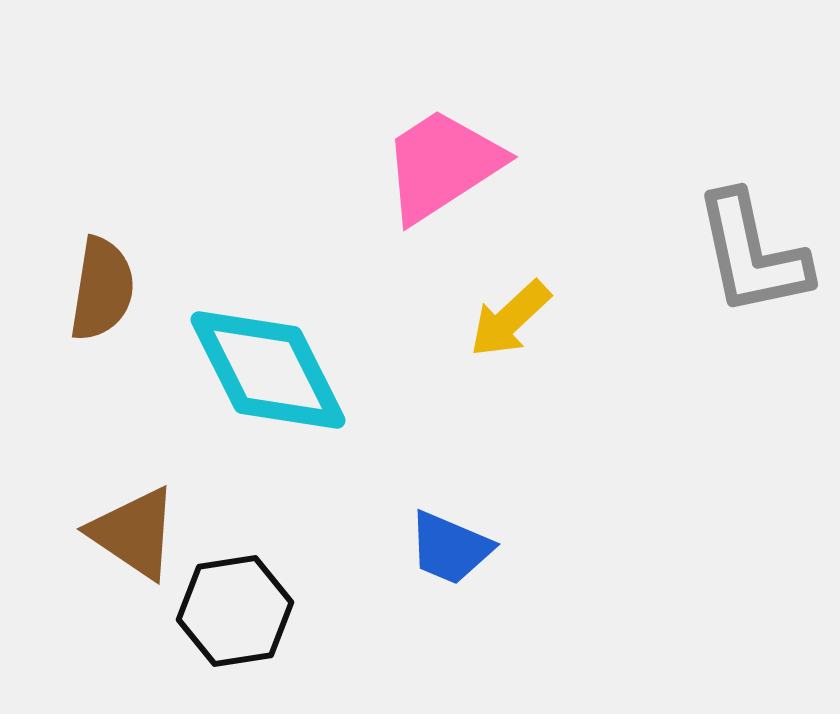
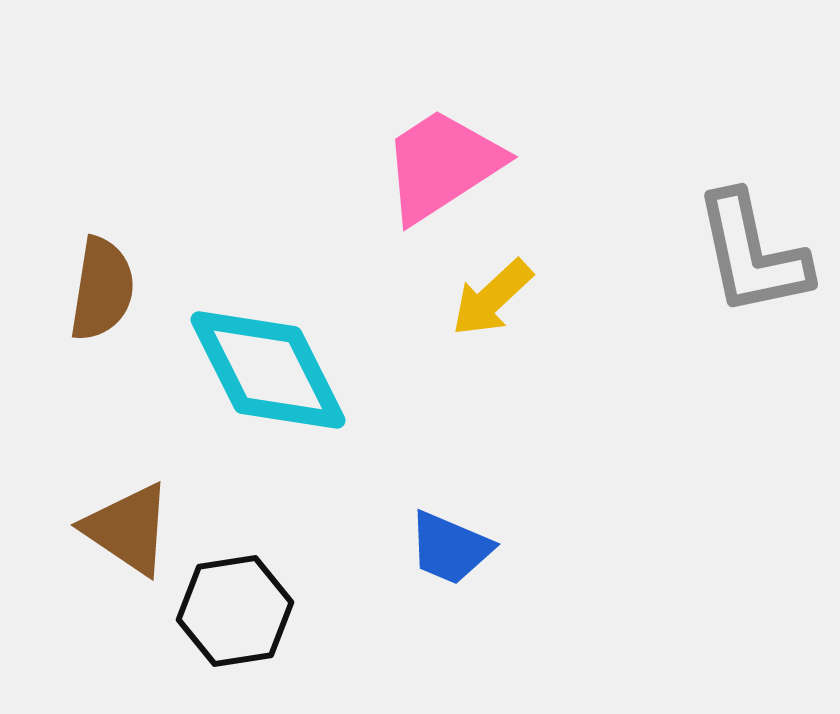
yellow arrow: moved 18 px left, 21 px up
brown triangle: moved 6 px left, 4 px up
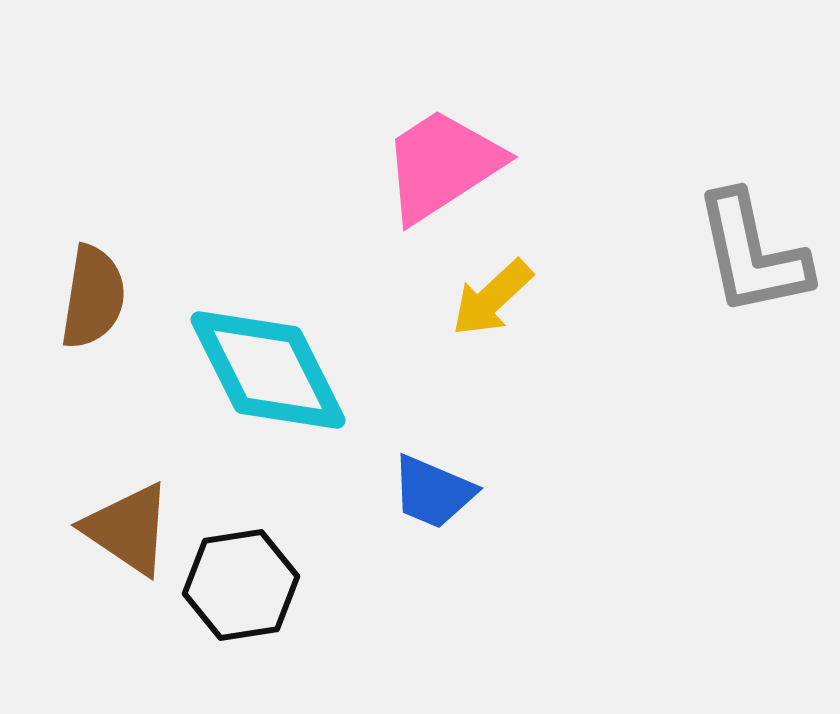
brown semicircle: moved 9 px left, 8 px down
blue trapezoid: moved 17 px left, 56 px up
black hexagon: moved 6 px right, 26 px up
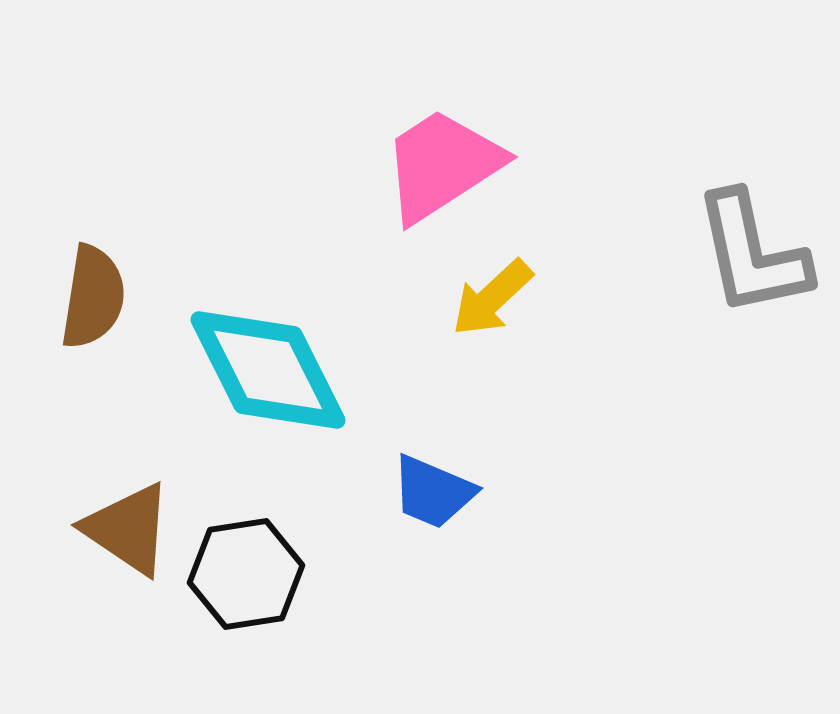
black hexagon: moved 5 px right, 11 px up
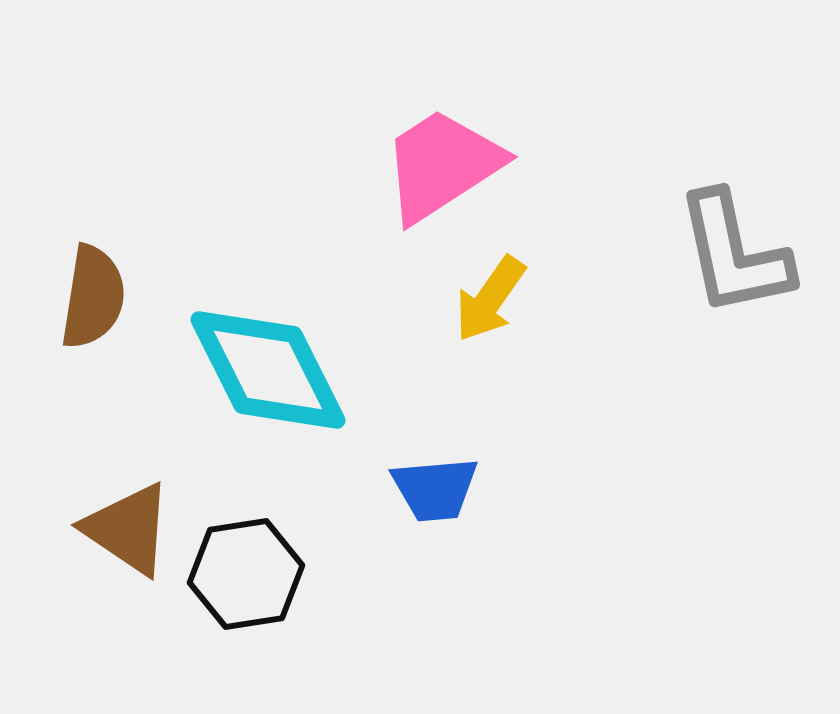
gray L-shape: moved 18 px left
yellow arrow: moved 2 px left, 1 px down; rotated 12 degrees counterclockwise
blue trapezoid: moved 2 px right, 3 px up; rotated 28 degrees counterclockwise
